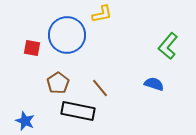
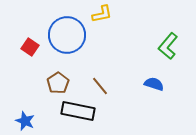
red square: moved 2 px left, 1 px up; rotated 24 degrees clockwise
brown line: moved 2 px up
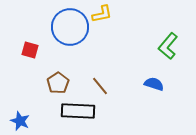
blue circle: moved 3 px right, 8 px up
red square: moved 3 px down; rotated 18 degrees counterclockwise
black rectangle: rotated 8 degrees counterclockwise
blue star: moved 5 px left
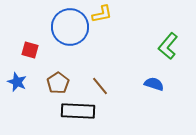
blue star: moved 3 px left, 39 px up
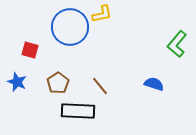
green L-shape: moved 9 px right, 2 px up
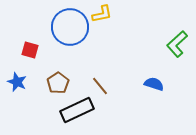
green L-shape: rotated 8 degrees clockwise
black rectangle: moved 1 px left, 1 px up; rotated 28 degrees counterclockwise
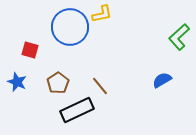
green L-shape: moved 2 px right, 7 px up
blue semicircle: moved 8 px right, 4 px up; rotated 48 degrees counterclockwise
